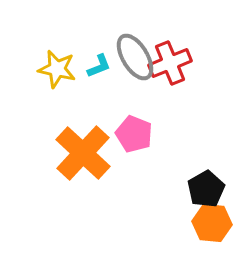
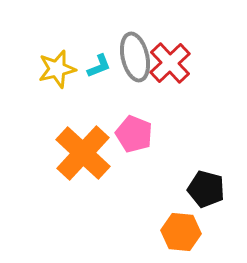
gray ellipse: rotated 18 degrees clockwise
red cross: rotated 21 degrees counterclockwise
yellow star: rotated 27 degrees counterclockwise
black pentagon: rotated 27 degrees counterclockwise
orange hexagon: moved 31 px left, 9 px down
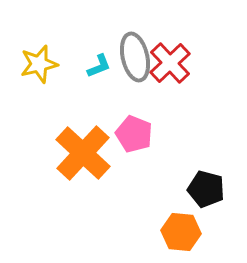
yellow star: moved 18 px left, 5 px up
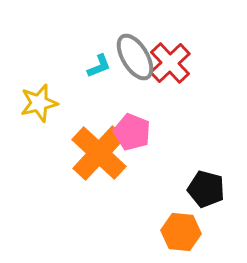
gray ellipse: rotated 18 degrees counterclockwise
yellow star: moved 39 px down
pink pentagon: moved 2 px left, 2 px up
orange cross: moved 16 px right
